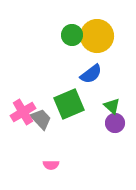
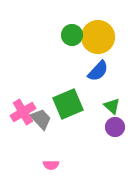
yellow circle: moved 1 px right, 1 px down
blue semicircle: moved 7 px right, 3 px up; rotated 10 degrees counterclockwise
green square: moved 1 px left
purple circle: moved 4 px down
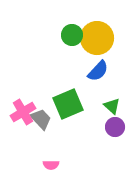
yellow circle: moved 1 px left, 1 px down
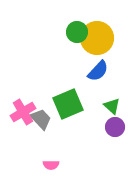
green circle: moved 5 px right, 3 px up
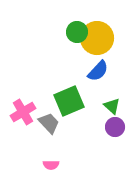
green square: moved 1 px right, 3 px up
gray trapezoid: moved 8 px right, 4 px down
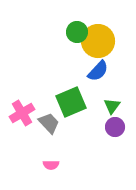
yellow circle: moved 1 px right, 3 px down
green square: moved 2 px right, 1 px down
green triangle: rotated 24 degrees clockwise
pink cross: moved 1 px left, 1 px down
